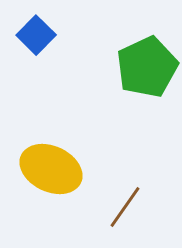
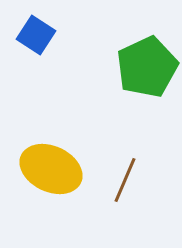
blue square: rotated 12 degrees counterclockwise
brown line: moved 27 px up; rotated 12 degrees counterclockwise
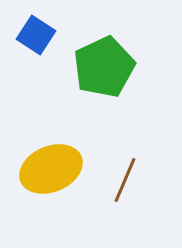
green pentagon: moved 43 px left
yellow ellipse: rotated 48 degrees counterclockwise
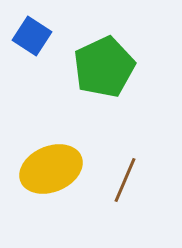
blue square: moved 4 px left, 1 px down
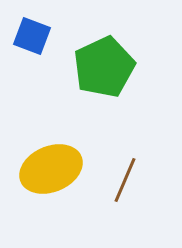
blue square: rotated 12 degrees counterclockwise
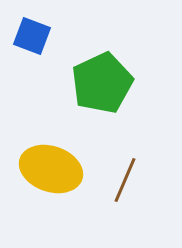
green pentagon: moved 2 px left, 16 px down
yellow ellipse: rotated 42 degrees clockwise
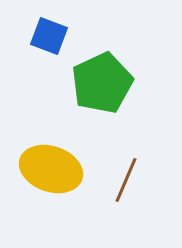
blue square: moved 17 px right
brown line: moved 1 px right
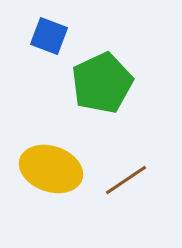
brown line: rotated 33 degrees clockwise
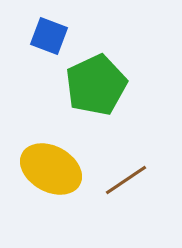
green pentagon: moved 6 px left, 2 px down
yellow ellipse: rotated 10 degrees clockwise
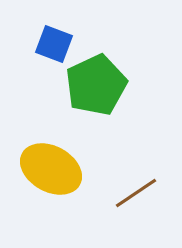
blue square: moved 5 px right, 8 px down
brown line: moved 10 px right, 13 px down
